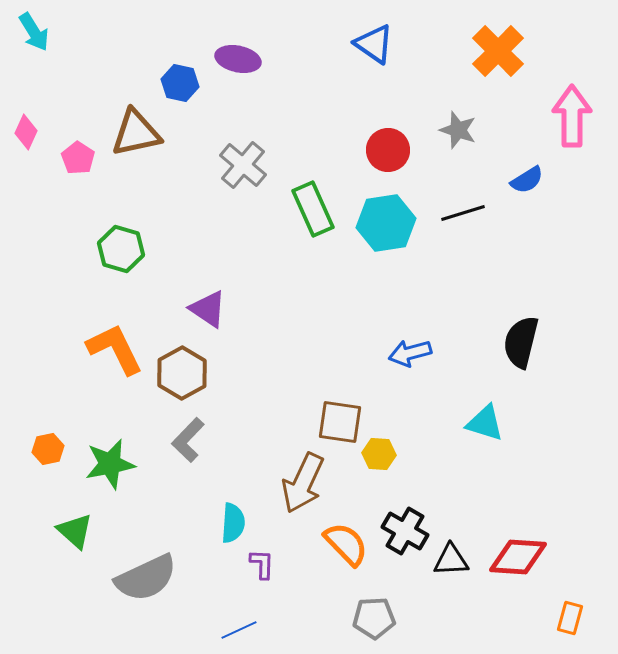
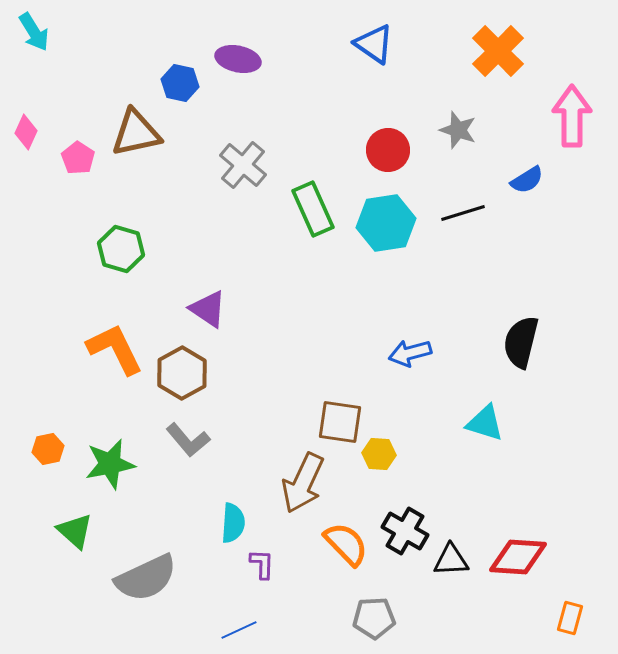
gray L-shape: rotated 84 degrees counterclockwise
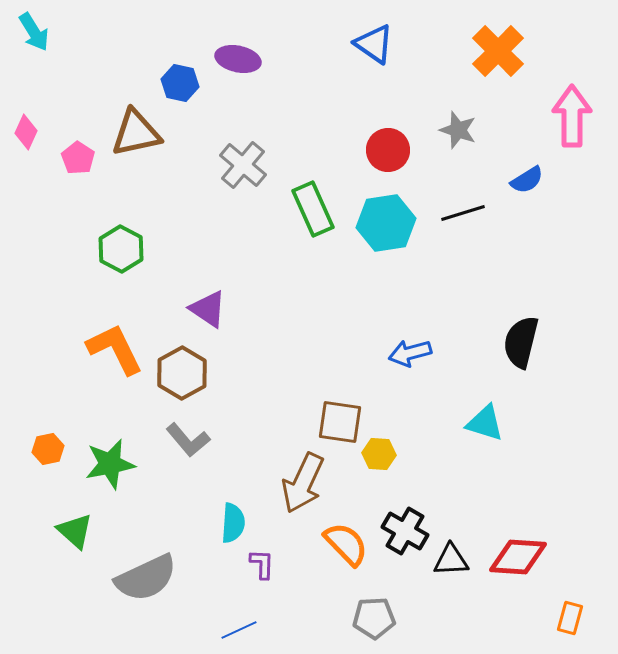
green hexagon: rotated 12 degrees clockwise
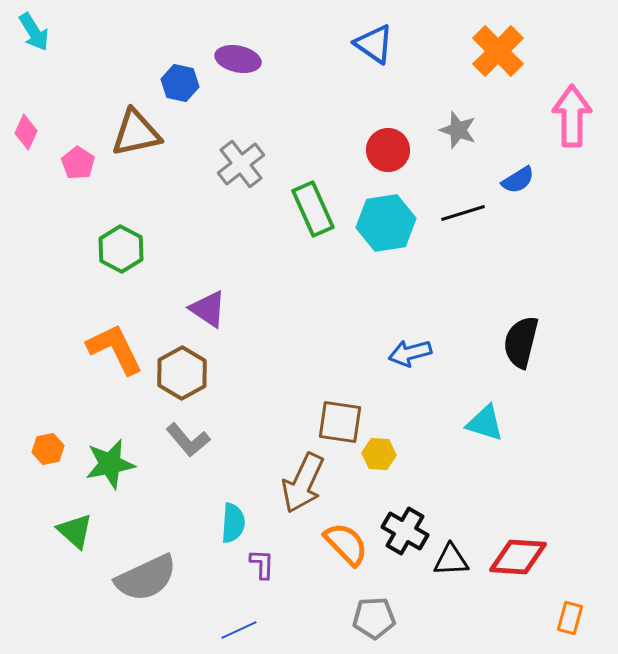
pink pentagon: moved 5 px down
gray cross: moved 2 px left, 1 px up; rotated 12 degrees clockwise
blue semicircle: moved 9 px left
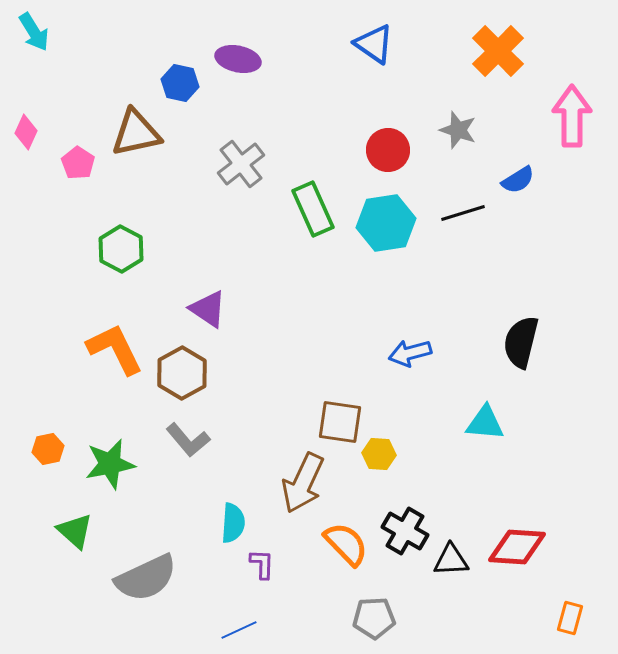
cyan triangle: rotated 12 degrees counterclockwise
red diamond: moved 1 px left, 10 px up
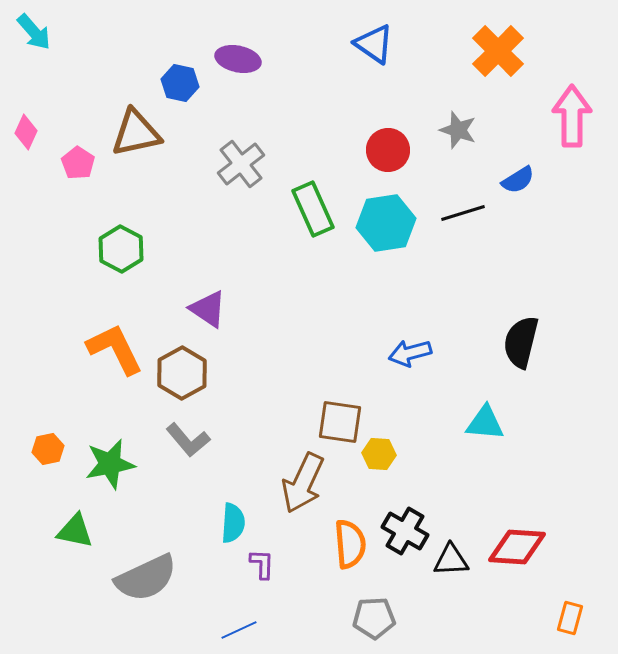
cyan arrow: rotated 9 degrees counterclockwise
green triangle: rotated 30 degrees counterclockwise
orange semicircle: moved 4 px right; rotated 39 degrees clockwise
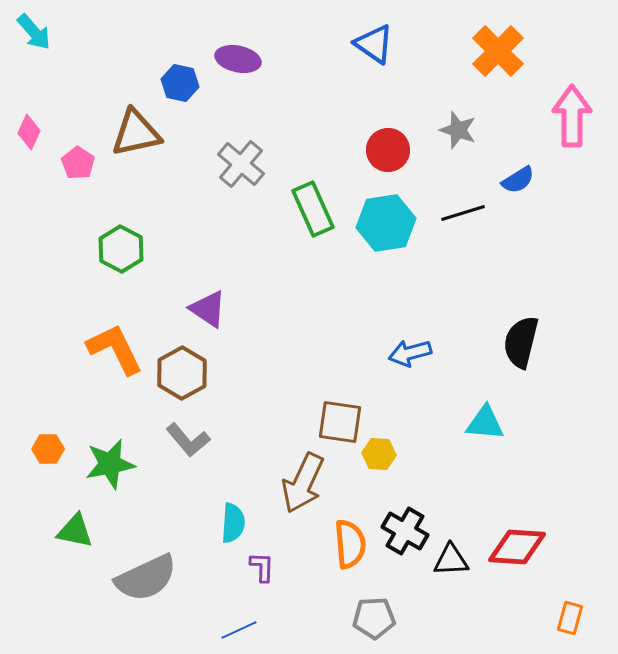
pink diamond: moved 3 px right
gray cross: rotated 12 degrees counterclockwise
orange hexagon: rotated 12 degrees clockwise
purple L-shape: moved 3 px down
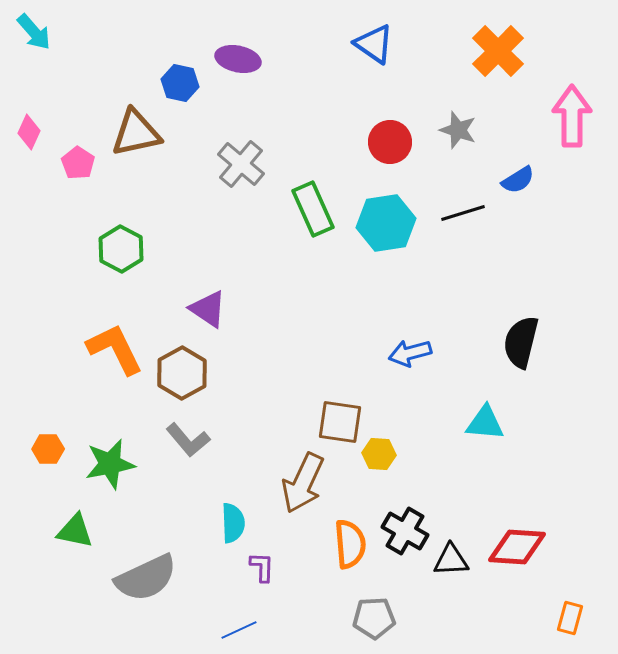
red circle: moved 2 px right, 8 px up
cyan semicircle: rotated 6 degrees counterclockwise
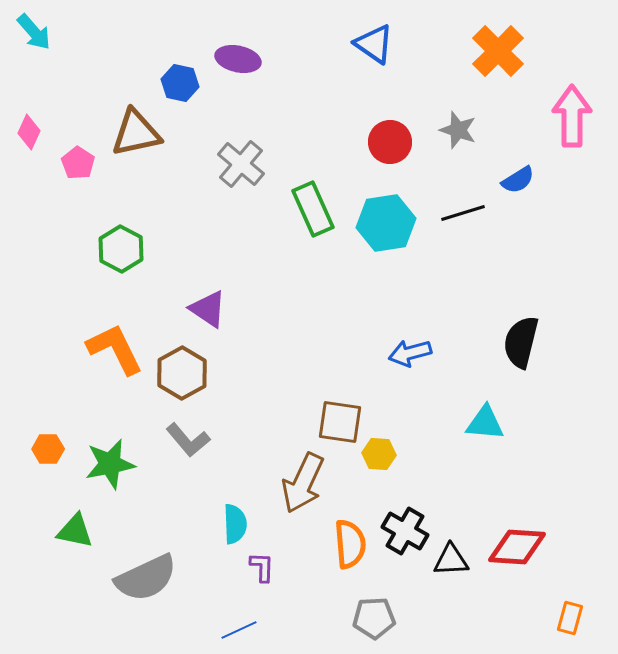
cyan semicircle: moved 2 px right, 1 px down
